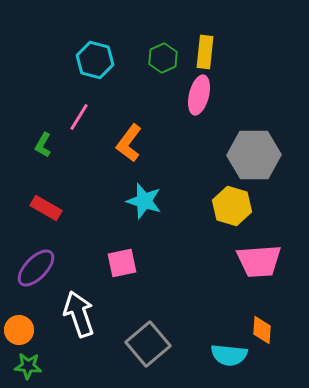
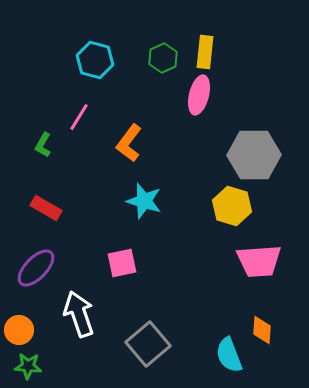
cyan semicircle: rotated 63 degrees clockwise
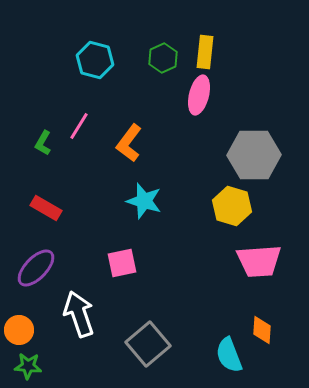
pink line: moved 9 px down
green L-shape: moved 2 px up
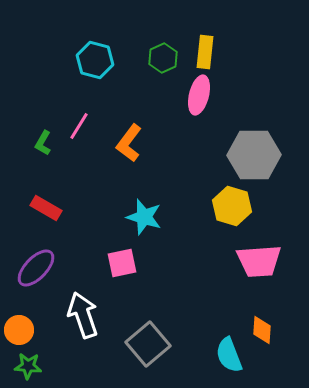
cyan star: moved 16 px down
white arrow: moved 4 px right, 1 px down
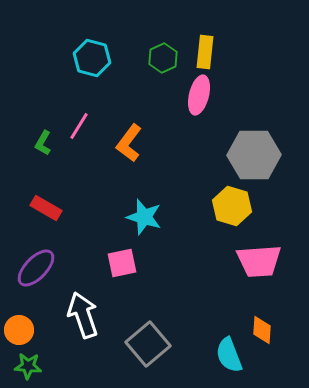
cyan hexagon: moved 3 px left, 2 px up
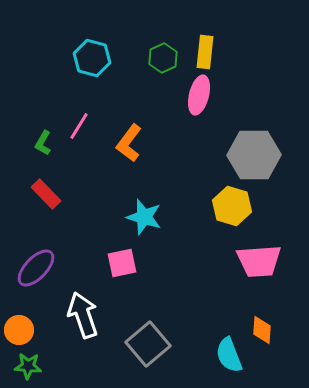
red rectangle: moved 14 px up; rotated 16 degrees clockwise
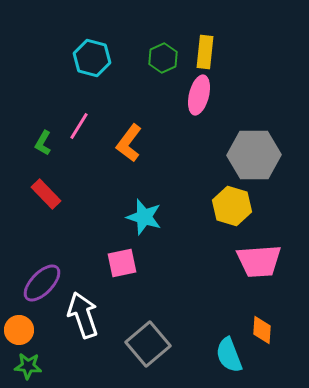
purple ellipse: moved 6 px right, 15 px down
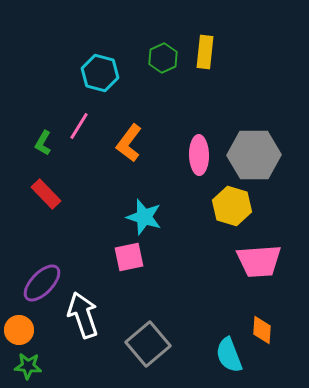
cyan hexagon: moved 8 px right, 15 px down
pink ellipse: moved 60 px down; rotated 15 degrees counterclockwise
pink square: moved 7 px right, 6 px up
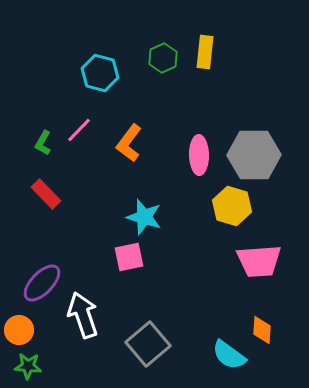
pink line: moved 4 px down; rotated 12 degrees clockwise
cyan semicircle: rotated 33 degrees counterclockwise
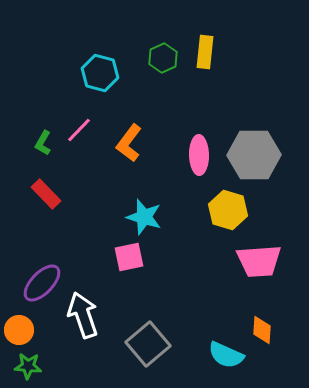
yellow hexagon: moved 4 px left, 4 px down
cyan semicircle: moved 3 px left; rotated 12 degrees counterclockwise
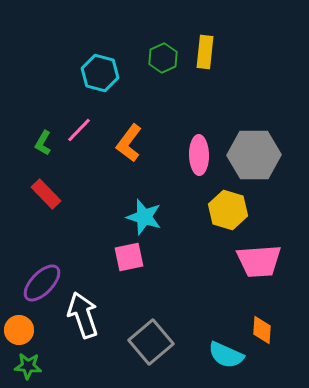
gray square: moved 3 px right, 2 px up
